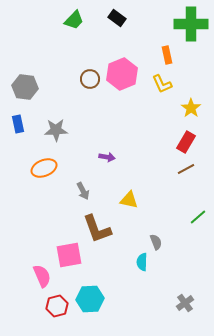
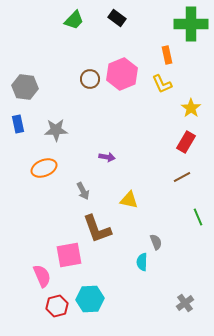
brown line: moved 4 px left, 8 px down
green line: rotated 72 degrees counterclockwise
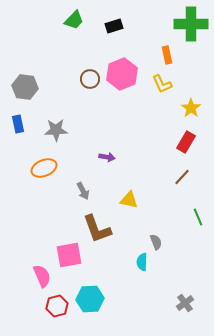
black rectangle: moved 3 px left, 8 px down; rotated 54 degrees counterclockwise
brown line: rotated 18 degrees counterclockwise
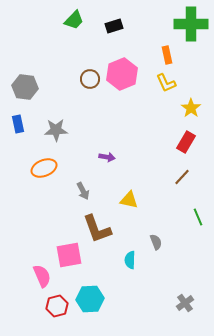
yellow L-shape: moved 4 px right, 1 px up
cyan semicircle: moved 12 px left, 2 px up
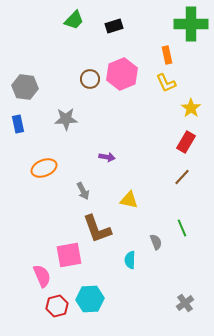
gray star: moved 10 px right, 11 px up
green line: moved 16 px left, 11 px down
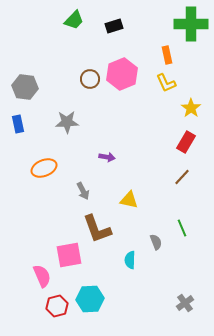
gray star: moved 1 px right, 3 px down
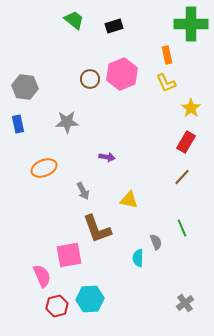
green trapezoid: rotated 95 degrees counterclockwise
cyan semicircle: moved 8 px right, 2 px up
